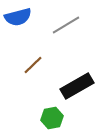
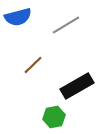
green hexagon: moved 2 px right, 1 px up
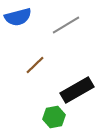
brown line: moved 2 px right
black rectangle: moved 4 px down
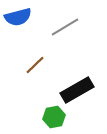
gray line: moved 1 px left, 2 px down
